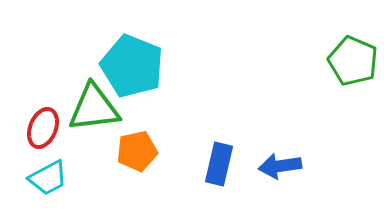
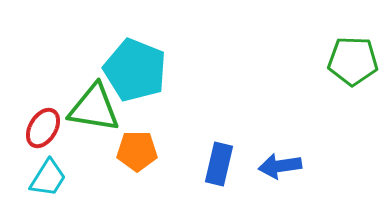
green pentagon: rotated 21 degrees counterclockwise
cyan pentagon: moved 3 px right, 4 px down
green triangle: rotated 16 degrees clockwise
red ellipse: rotated 9 degrees clockwise
orange pentagon: rotated 12 degrees clockwise
cyan trapezoid: rotated 30 degrees counterclockwise
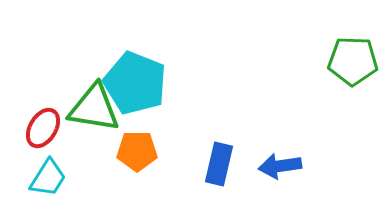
cyan pentagon: moved 13 px down
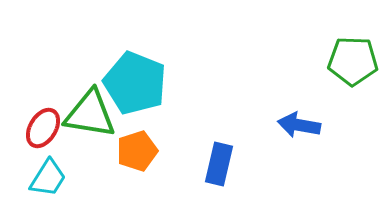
green triangle: moved 4 px left, 6 px down
orange pentagon: rotated 18 degrees counterclockwise
blue arrow: moved 19 px right, 41 px up; rotated 18 degrees clockwise
